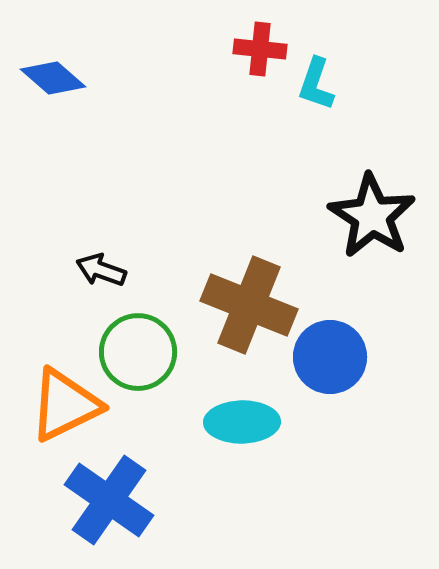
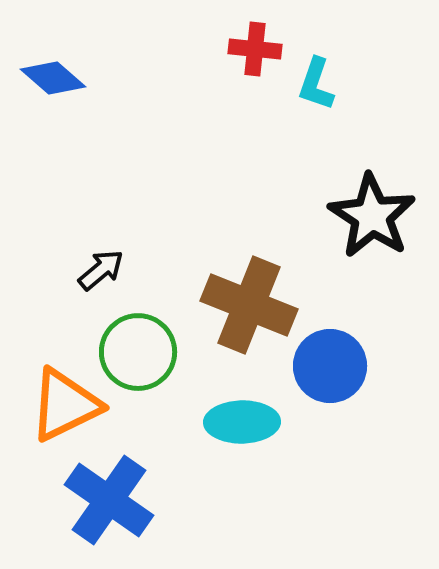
red cross: moved 5 px left
black arrow: rotated 120 degrees clockwise
blue circle: moved 9 px down
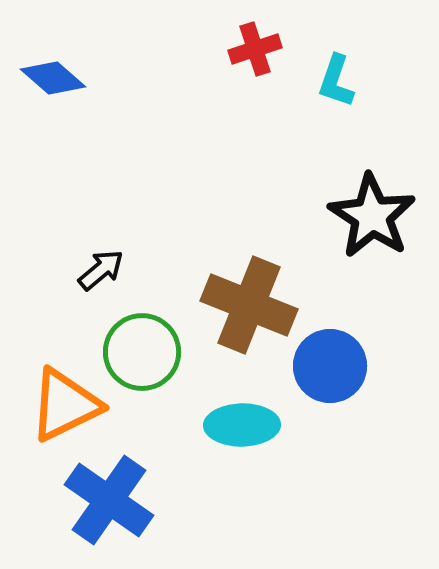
red cross: rotated 24 degrees counterclockwise
cyan L-shape: moved 20 px right, 3 px up
green circle: moved 4 px right
cyan ellipse: moved 3 px down
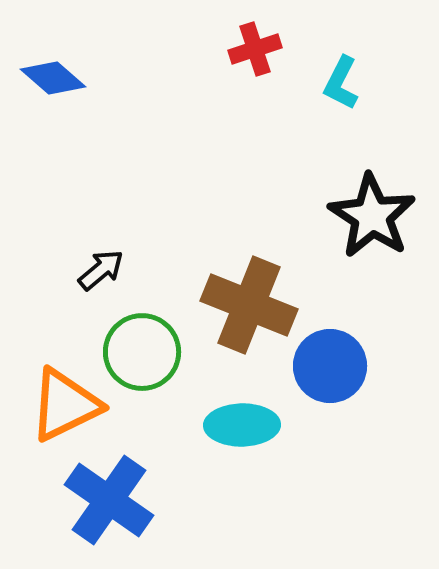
cyan L-shape: moved 5 px right, 2 px down; rotated 8 degrees clockwise
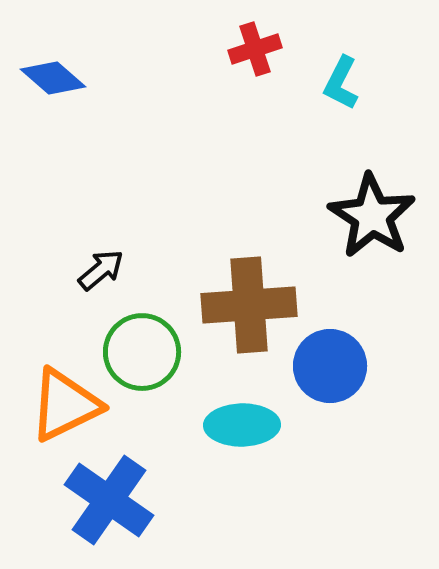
brown cross: rotated 26 degrees counterclockwise
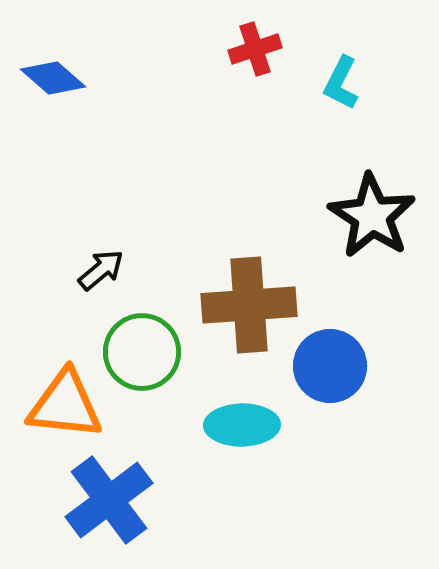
orange triangle: rotated 32 degrees clockwise
blue cross: rotated 18 degrees clockwise
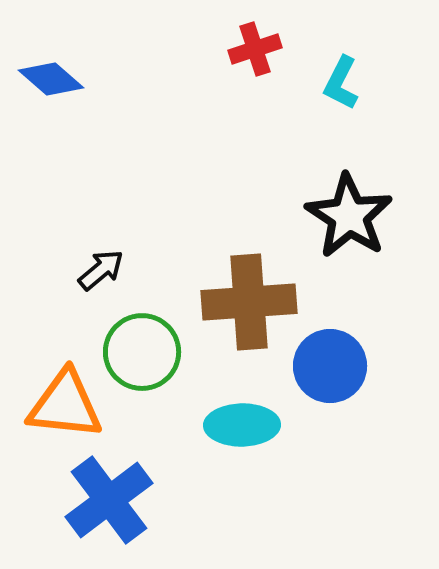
blue diamond: moved 2 px left, 1 px down
black star: moved 23 px left
brown cross: moved 3 px up
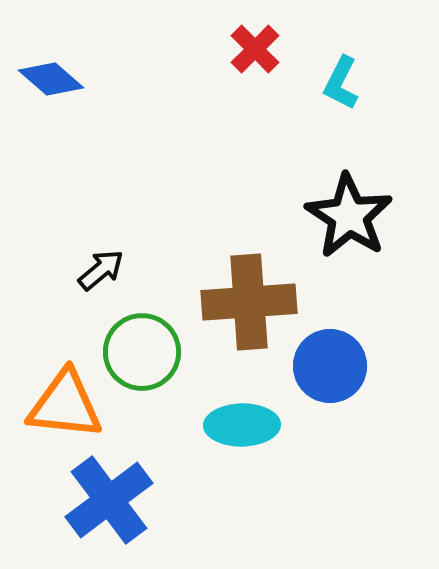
red cross: rotated 27 degrees counterclockwise
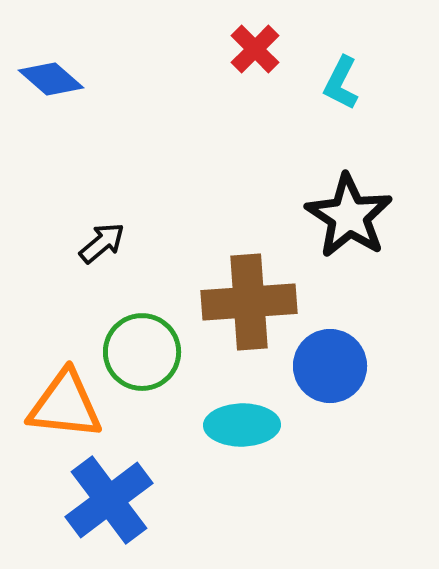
black arrow: moved 1 px right, 27 px up
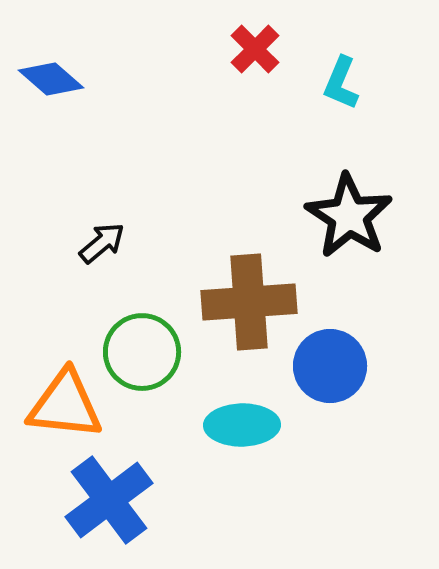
cyan L-shape: rotated 4 degrees counterclockwise
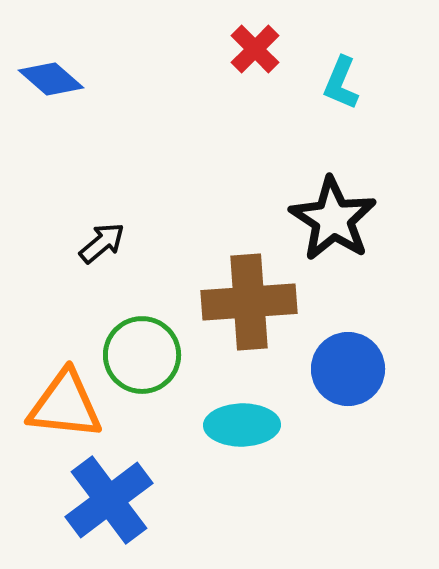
black star: moved 16 px left, 3 px down
green circle: moved 3 px down
blue circle: moved 18 px right, 3 px down
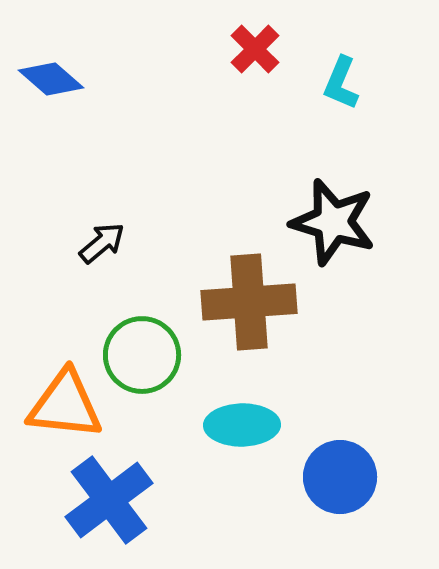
black star: moved 3 px down; rotated 16 degrees counterclockwise
blue circle: moved 8 px left, 108 px down
